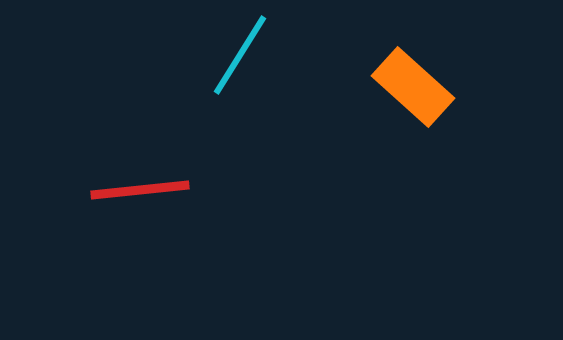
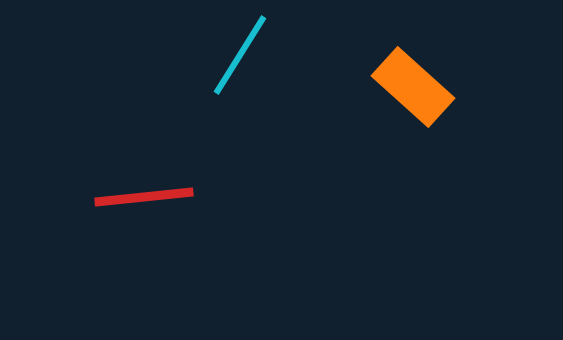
red line: moved 4 px right, 7 px down
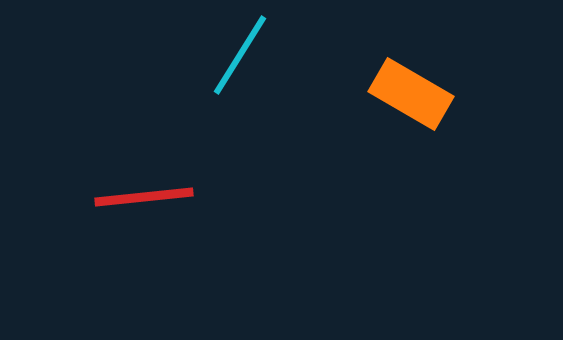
orange rectangle: moved 2 px left, 7 px down; rotated 12 degrees counterclockwise
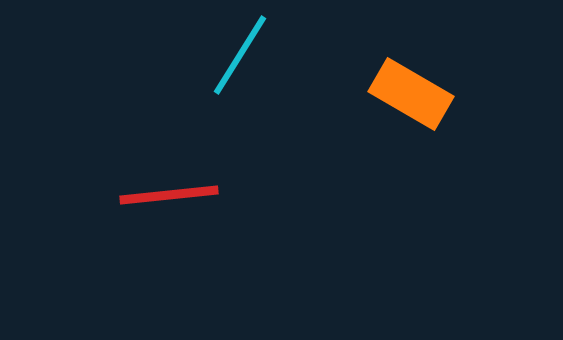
red line: moved 25 px right, 2 px up
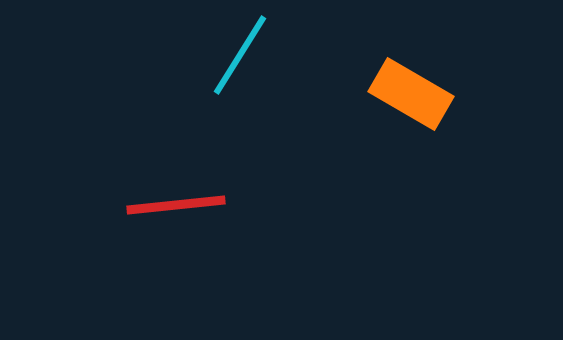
red line: moved 7 px right, 10 px down
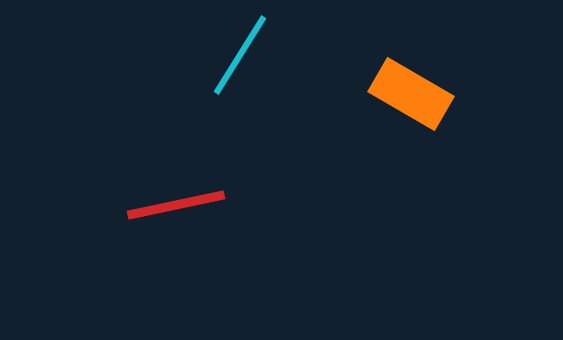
red line: rotated 6 degrees counterclockwise
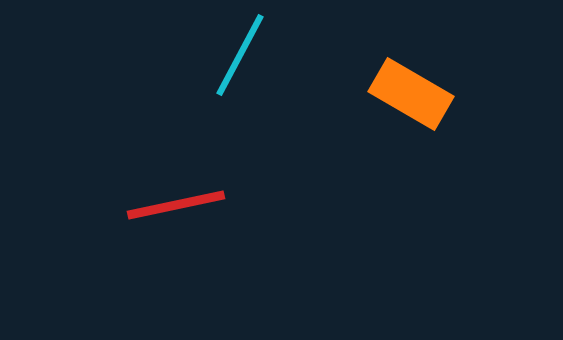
cyan line: rotated 4 degrees counterclockwise
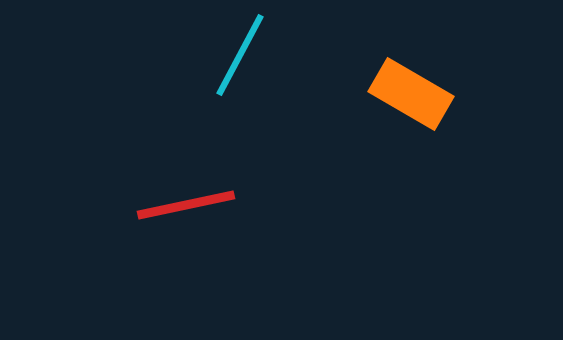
red line: moved 10 px right
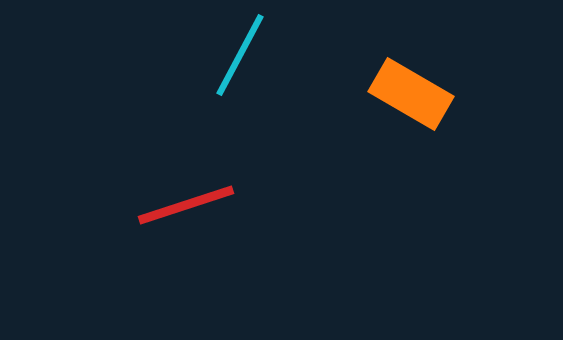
red line: rotated 6 degrees counterclockwise
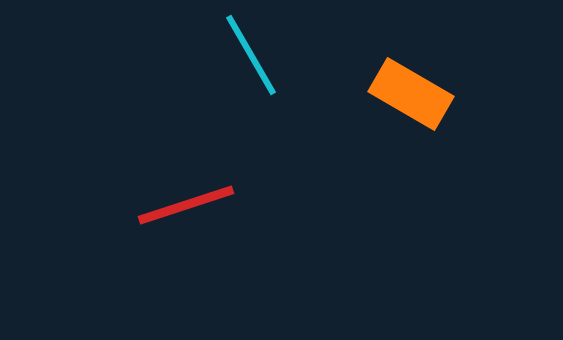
cyan line: moved 11 px right; rotated 58 degrees counterclockwise
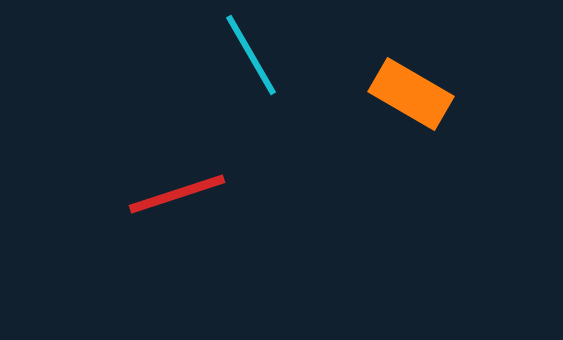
red line: moved 9 px left, 11 px up
